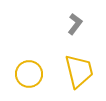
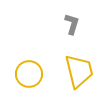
gray L-shape: moved 3 px left; rotated 20 degrees counterclockwise
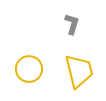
yellow circle: moved 5 px up
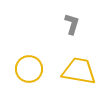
yellow trapezoid: rotated 66 degrees counterclockwise
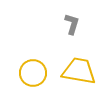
yellow circle: moved 4 px right, 4 px down
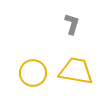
yellow trapezoid: moved 3 px left
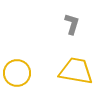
yellow circle: moved 16 px left
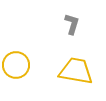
yellow circle: moved 1 px left, 8 px up
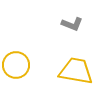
gray L-shape: rotated 95 degrees clockwise
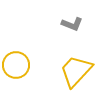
yellow trapezoid: rotated 57 degrees counterclockwise
